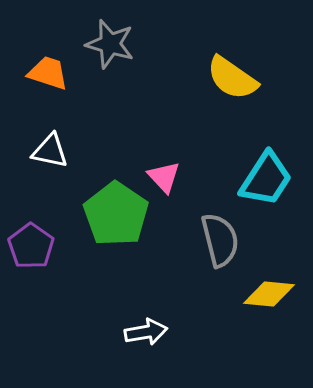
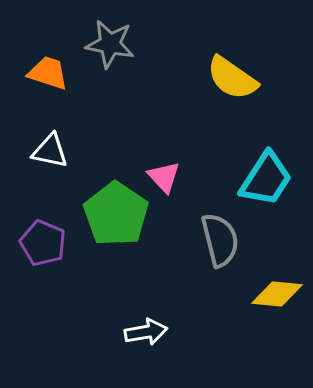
gray star: rotated 6 degrees counterclockwise
purple pentagon: moved 12 px right, 3 px up; rotated 12 degrees counterclockwise
yellow diamond: moved 8 px right
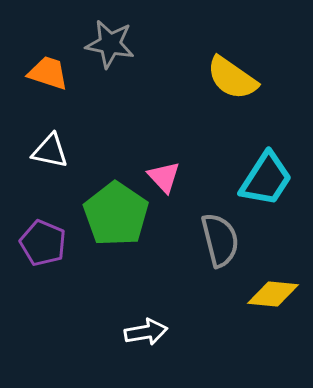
yellow diamond: moved 4 px left
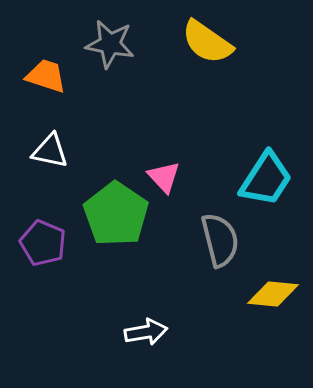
orange trapezoid: moved 2 px left, 3 px down
yellow semicircle: moved 25 px left, 36 px up
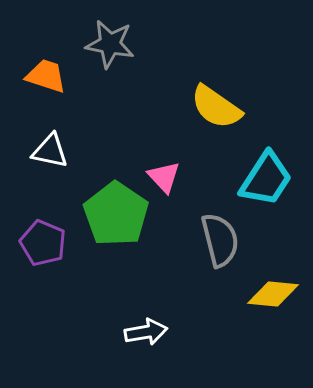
yellow semicircle: moved 9 px right, 65 px down
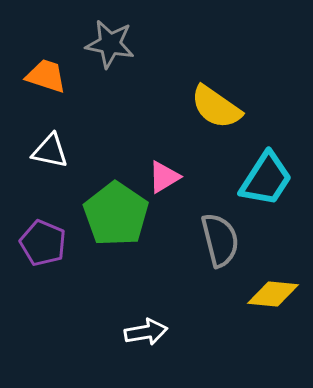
pink triangle: rotated 42 degrees clockwise
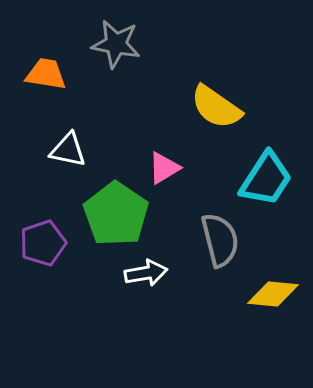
gray star: moved 6 px right
orange trapezoid: moved 2 px up; rotated 9 degrees counterclockwise
white triangle: moved 18 px right, 1 px up
pink triangle: moved 9 px up
purple pentagon: rotated 30 degrees clockwise
white arrow: moved 59 px up
